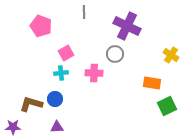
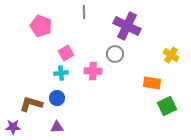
pink cross: moved 1 px left, 2 px up
blue circle: moved 2 px right, 1 px up
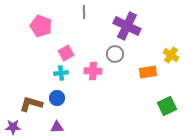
orange rectangle: moved 4 px left, 11 px up; rotated 18 degrees counterclockwise
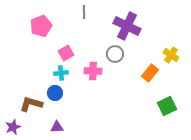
pink pentagon: rotated 30 degrees clockwise
orange rectangle: moved 2 px right, 1 px down; rotated 42 degrees counterclockwise
blue circle: moved 2 px left, 5 px up
purple star: rotated 21 degrees counterclockwise
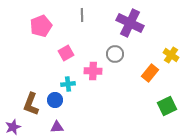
gray line: moved 2 px left, 3 px down
purple cross: moved 3 px right, 3 px up
cyan cross: moved 7 px right, 11 px down
blue circle: moved 7 px down
brown L-shape: rotated 85 degrees counterclockwise
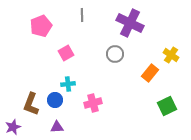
pink cross: moved 32 px down; rotated 18 degrees counterclockwise
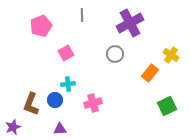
purple cross: rotated 36 degrees clockwise
purple triangle: moved 3 px right, 2 px down
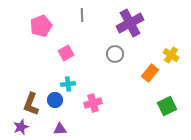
purple star: moved 8 px right
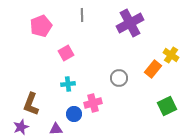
gray circle: moved 4 px right, 24 px down
orange rectangle: moved 3 px right, 4 px up
blue circle: moved 19 px right, 14 px down
purple triangle: moved 4 px left
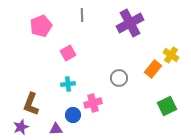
pink square: moved 2 px right
blue circle: moved 1 px left, 1 px down
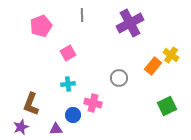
orange rectangle: moved 3 px up
pink cross: rotated 30 degrees clockwise
